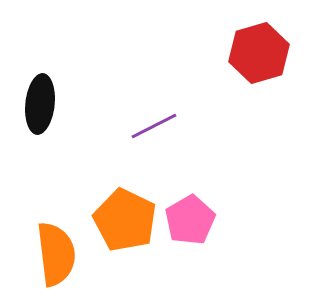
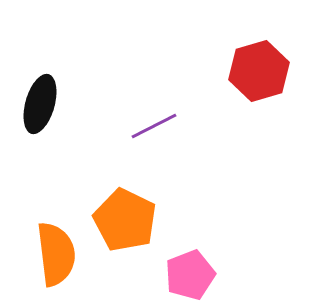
red hexagon: moved 18 px down
black ellipse: rotated 10 degrees clockwise
pink pentagon: moved 55 px down; rotated 9 degrees clockwise
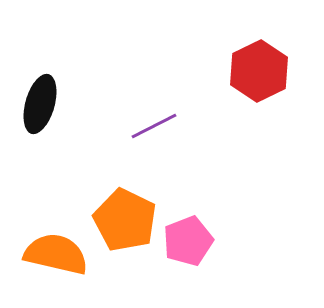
red hexagon: rotated 10 degrees counterclockwise
orange semicircle: rotated 70 degrees counterclockwise
pink pentagon: moved 2 px left, 34 px up
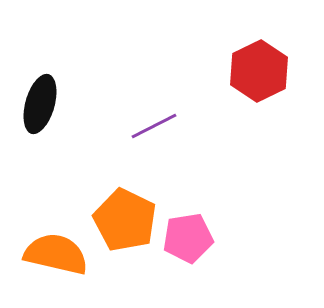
pink pentagon: moved 3 px up; rotated 12 degrees clockwise
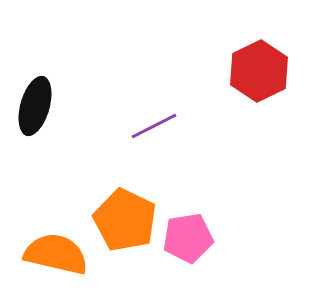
black ellipse: moved 5 px left, 2 px down
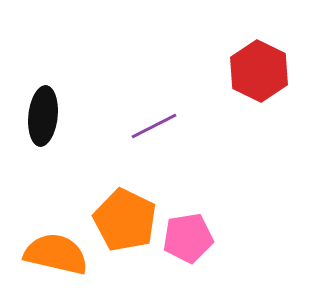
red hexagon: rotated 8 degrees counterclockwise
black ellipse: moved 8 px right, 10 px down; rotated 10 degrees counterclockwise
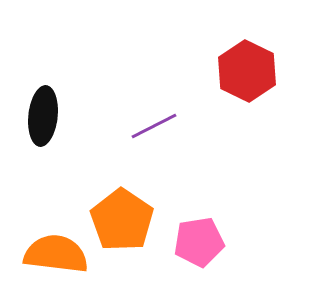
red hexagon: moved 12 px left
orange pentagon: moved 3 px left; rotated 8 degrees clockwise
pink pentagon: moved 11 px right, 4 px down
orange semicircle: rotated 6 degrees counterclockwise
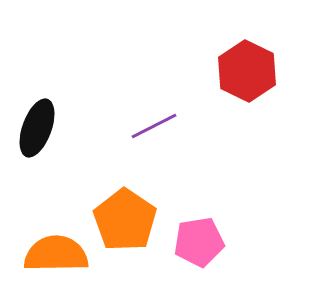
black ellipse: moved 6 px left, 12 px down; rotated 14 degrees clockwise
orange pentagon: moved 3 px right
orange semicircle: rotated 8 degrees counterclockwise
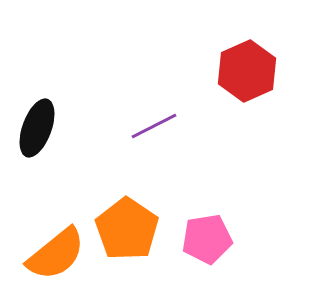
red hexagon: rotated 10 degrees clockwise
orange pentagon: moved 2 px right, 9 px down
pink pentagon: moved 8 px right, 3 px up
orange semicircle: rotated 142 degrees clockwise
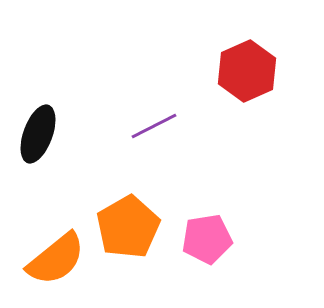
black ellipse: moved 1 px right, 6 px down
orange pentagon: moved 1 px right, 2 px up; rotated 8 degrees clockwise
orange semicircle: moved 5 px down
